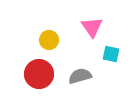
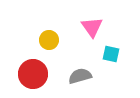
red circle: moved 6 px left
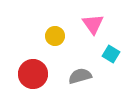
pink triangle: moved 1 px right, 3 px up
yellow circle: moved 6 px right, 4 px up
cyan square: rotated 18 degrees clockwise
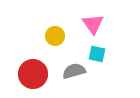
cyan square: moved 14 px left; rotated 18 degrees counterclockwise
gray semicircle: moved 6 px left, 5 px up
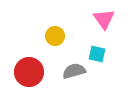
pink triangle: moved 11 px right, 5 px up
red circle: moved 4 px left, 2 px up
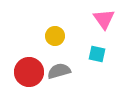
gray semicircle: moved 15 px left
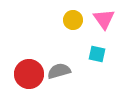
yellow circle: moved 18 px right, 16 px up
red circle: moved 2 px down
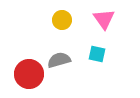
yellow circle: moved 11 px left
gray semicircle: moved 11 px up
